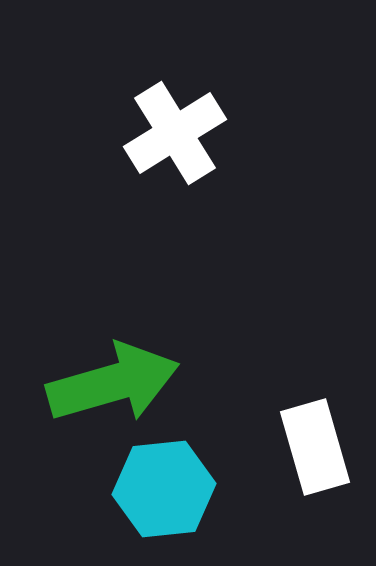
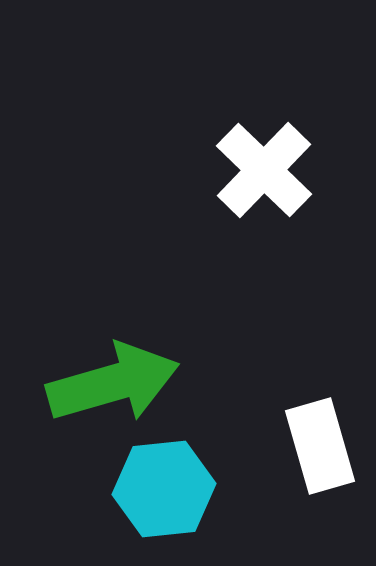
white cross: moved 89 px right, 37 px down; rotated 14 degrees counterclockwise
white rectangle: moved 5 px right, 1 px up
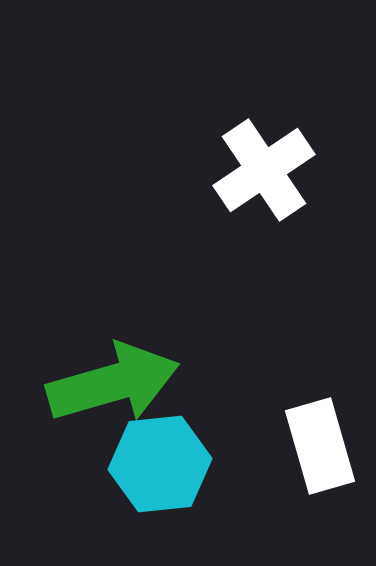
white cross: rotated 12 degrees clockwise
cyan hexagon: moved 4 px left, 25 px up
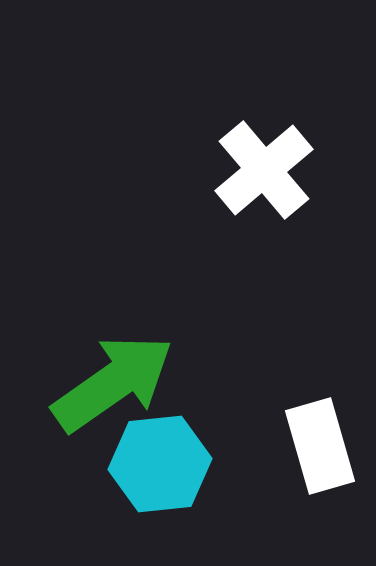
white cross: rotated 6 degrees counterclockwise
green arrow: rotated 19 degrees counterclockwise
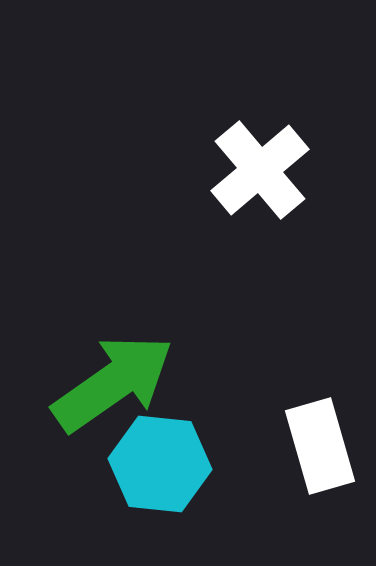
white cross: moved 4 px left
cyan hexagon: rotated 12 degrees clockwise
